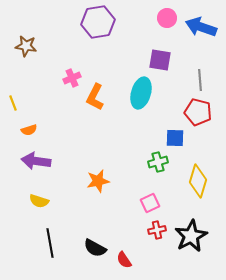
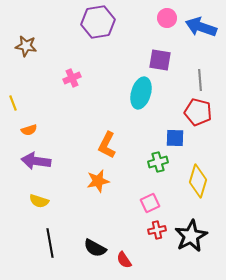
orange L-shape: moved 12 px right, 48 px down
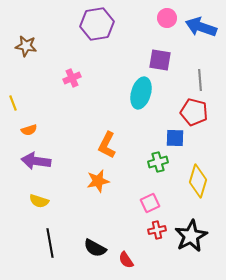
purple hexagon: moved 1 px left, 2 px down
red pentagon: moved 4 px left
red semicircle: moved 2 px right
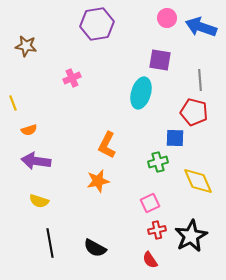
yellow diamond: rotated 40 degrees counterclockwise
red semicircle: moved 24 px right
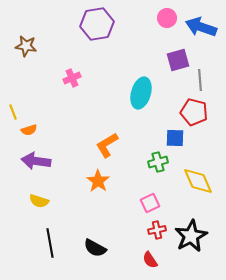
purple square: moved 18 px right; rotated 25 degrees counterclockwise
yellow line: moved 9 px down
orange L-shape: rotated 32 degrees clockwise
orange star: rotated 25 degrees counterclockwise
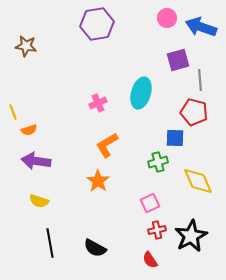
pink cross: moved 26 px right, 25 px down
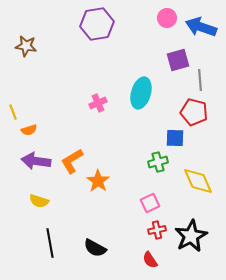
orange L-shape: moved 35 px left, 16 px down
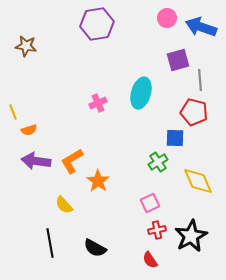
green cross: rotated 18 degrees counterclockwise
yellow semicircle: moved 25 px right, 4 px down; rotated 30 degrees clockwise
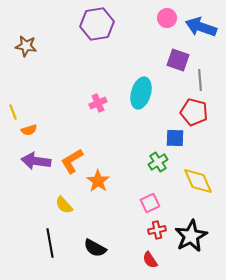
purple square: rotated 35 degrees clockwise
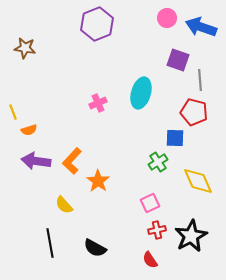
purple hexagon: rotated 12 degrees counterclockwise
brown star: moved 1 px left, 2 px down
orange L-shape: rotated 16 degrees counterclockwise
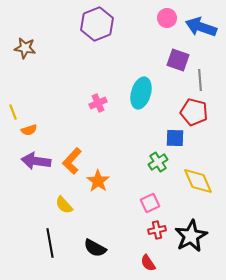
red semicircle: moved 2 px left, 3 px down
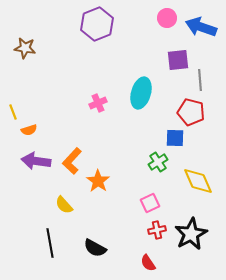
purple square: rotated 25 degrees counterclockwise
red pentagon: moved 3 px left
black star: moved 2 px up
